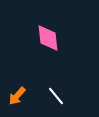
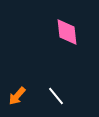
pink diamond: moved 19 px right, 6 px up
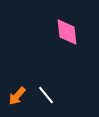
white line: moved 10 px left, 1 px up
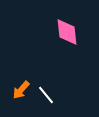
orange arrow: moved 4 px right, 6 px up
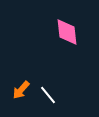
white line: moved 2 px right
